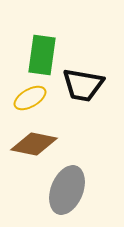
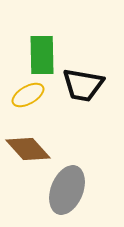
green rectangle: rotated 9 degrees counterclockwise
yellow ellipse: moved 2 px left, 3 px up
brown diamond: moved 6 px left, 5 px down; rotated 36 degrees clockwise
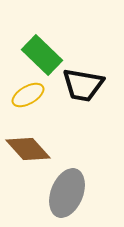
green rectangle: rotated 45 degrees counterclockwise
gray ellipse: moved 3 px down
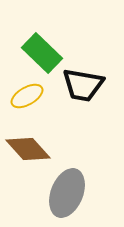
green rectangle: moved 2 px up
yellow ellipse: moved 1 px left, 1 px down
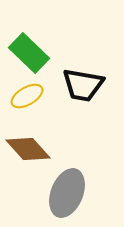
green rectangle: moved 13 px left
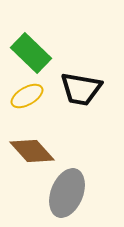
green rectangle: moved 2 px right
black trapezoid: moved 2 px left, 4 px down
brown diamond: moved 4 px right, 2 px down
